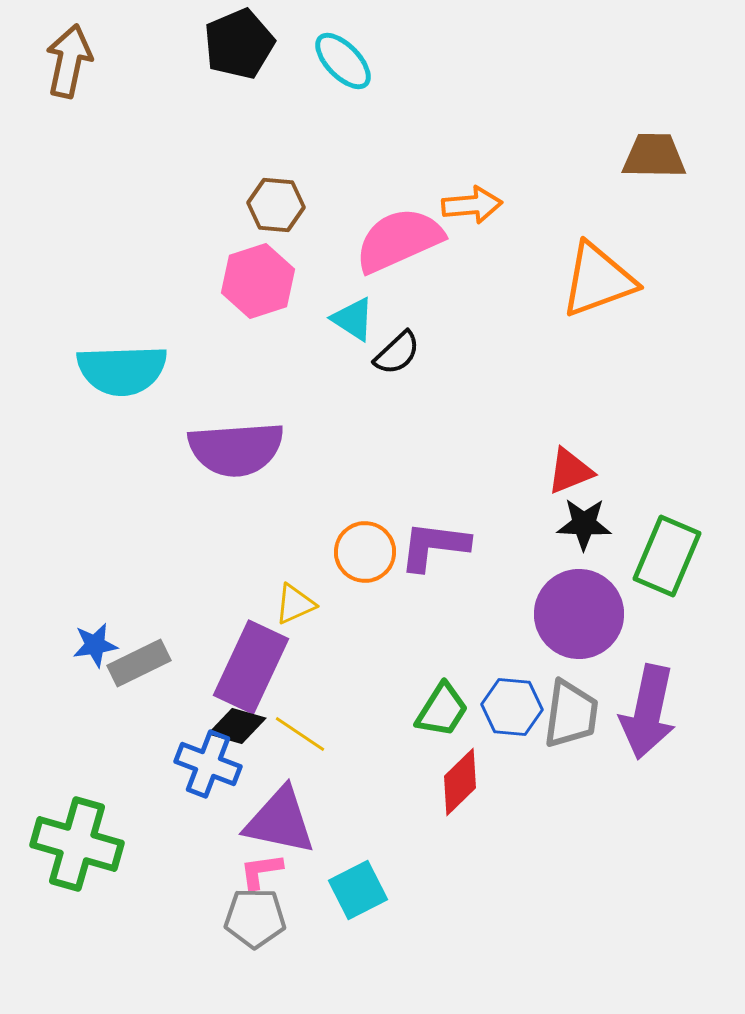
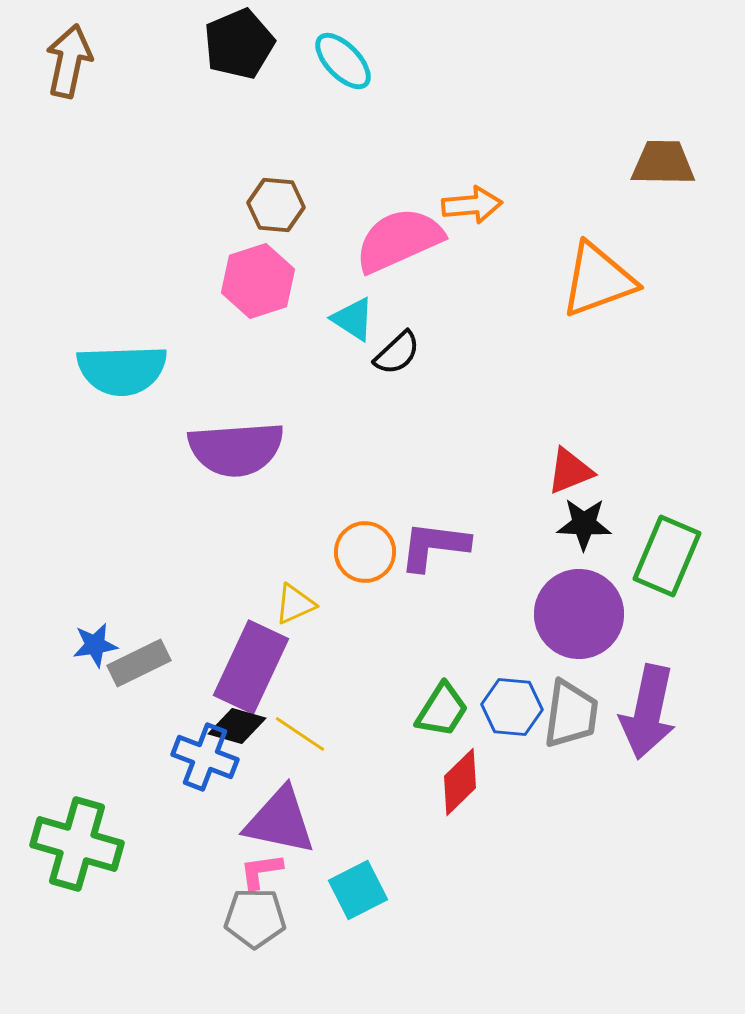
brown trapezoid: moved 9 px right, 7 px down
blue cross: moved 3 px left, 7 px up
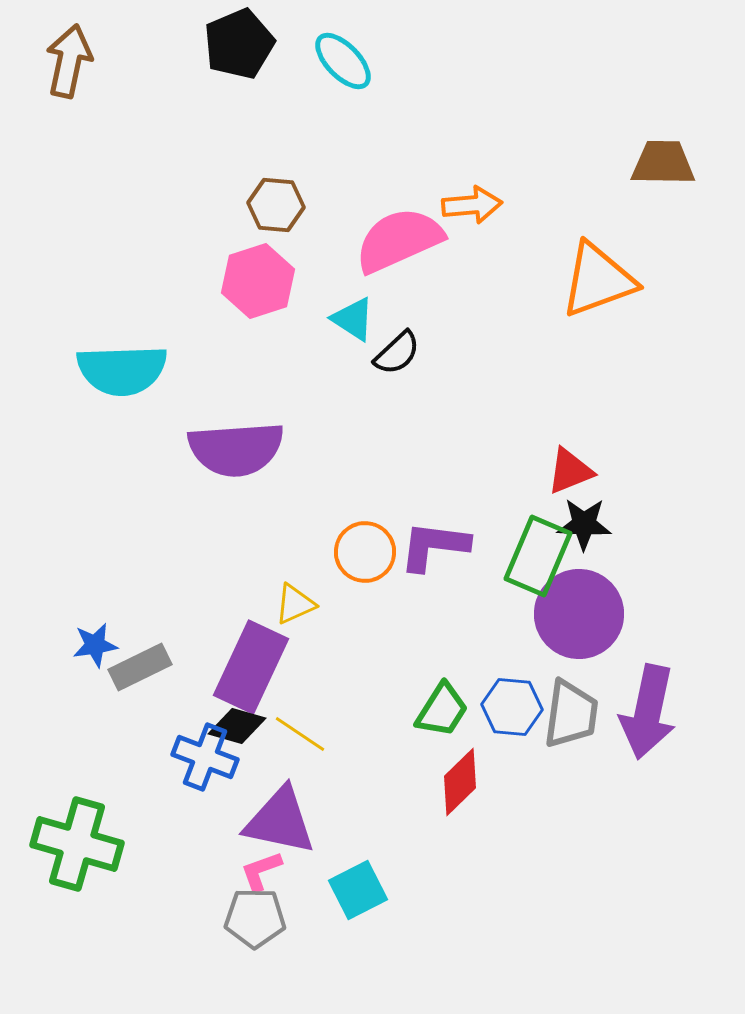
green rectangle: moved 129 px left
gray rectangle: moved 1 px right, 4 px down
pink L-shape: rotated 12 degrees counterclockwise
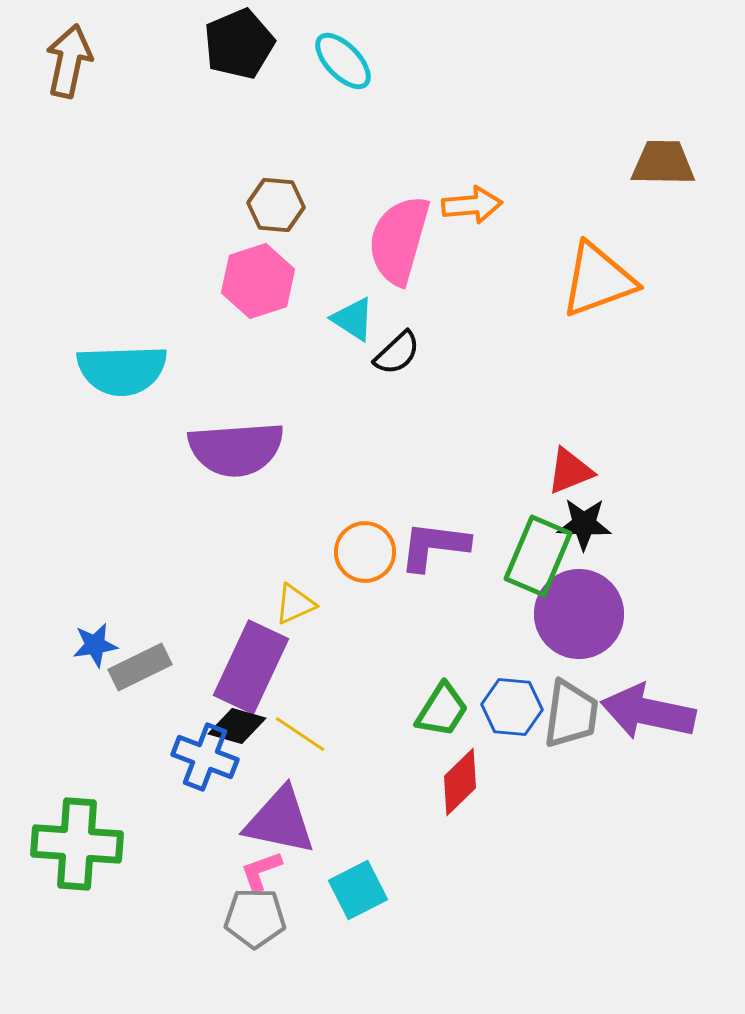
pink semicircle: rotated 50 degrees counterclockwise
purple arrow: rotated 90 degrees clockwise
green cross: rotated 12 degrees counterclockwise
